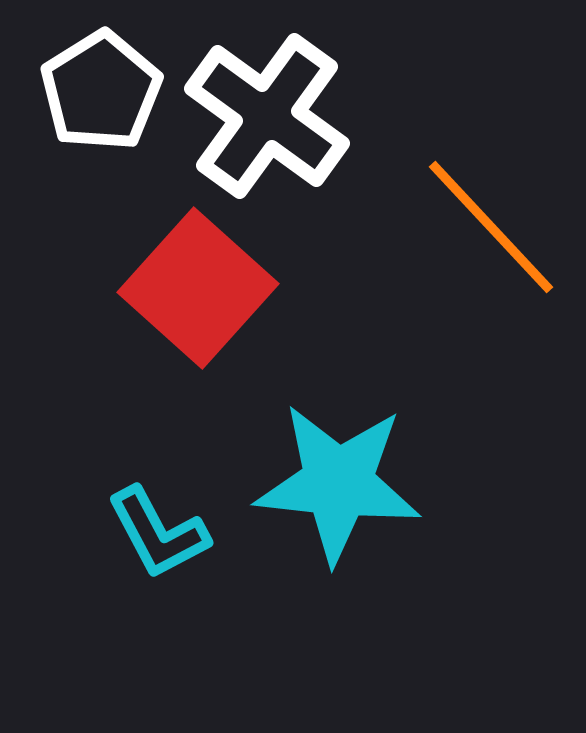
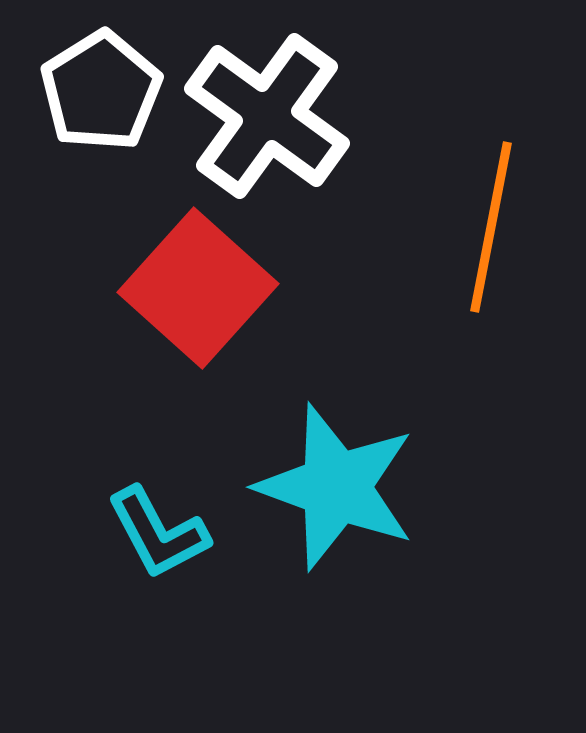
orange line: rotated 54 degrees clockwise
cyan star: moved 2 px left, 4 px down; rotated 14 degrees clockwise
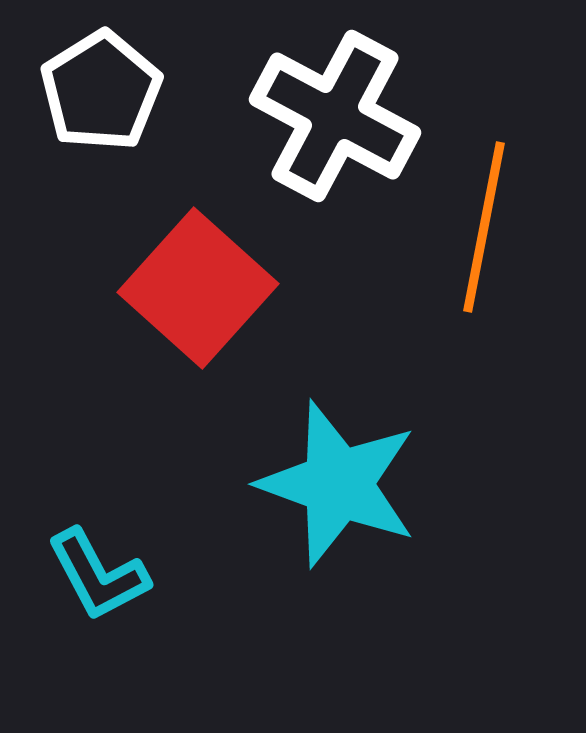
white cross: moved 68 px right; rotated 8 degrees counterclockwise
orange line: moved 7 px left
cyan star: moved 2 px right, 3 px up
cyan L-shape: moved 60 px left, 42 px down
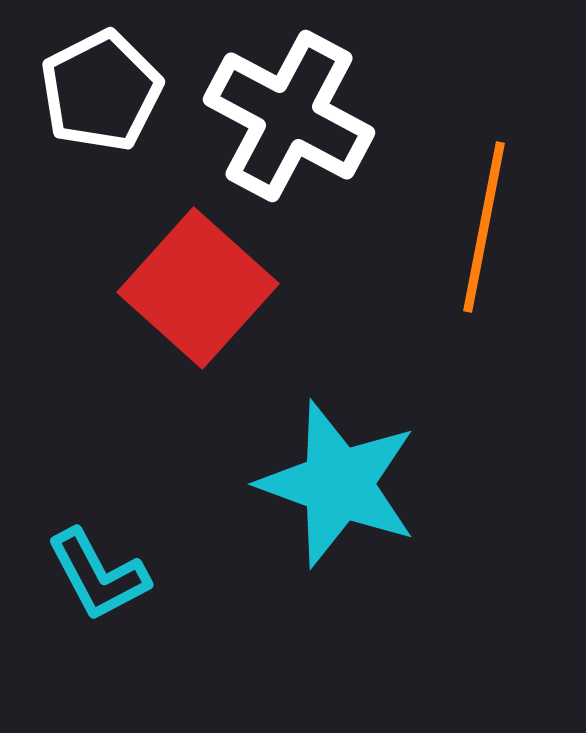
white pentagon: rotated 5 degrees clockwise
white cross: moved 46 px left
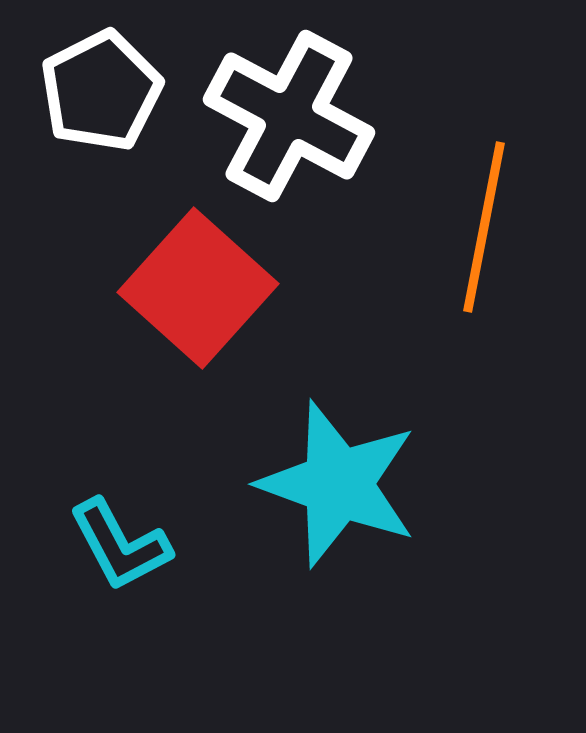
cyan L-shape: moved 22 px right, 30 px up
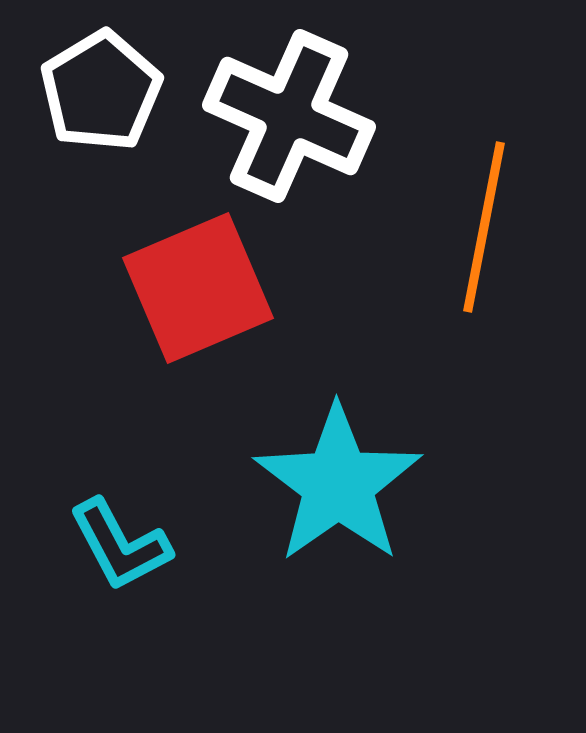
white pentagon: rotated 4 degrees counterclockwise
white cross: rotated 4 degrees counterclockwise
red square: rotated 25 degrees clockwise
cyan star: rotated 17 degrees clockwise
